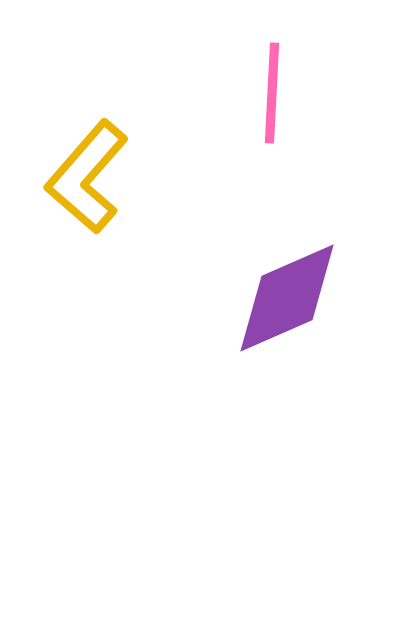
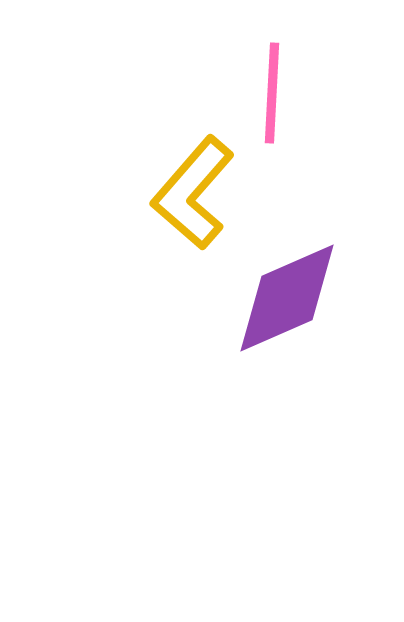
yellow L-shape: moved 106 px right, 16 px down
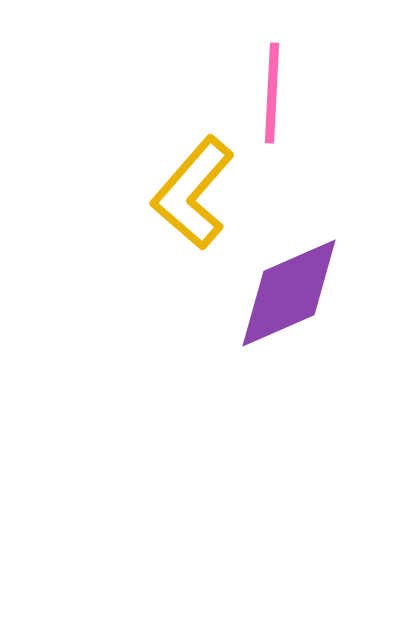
purple diamond: moved 2 px right, 5 px up
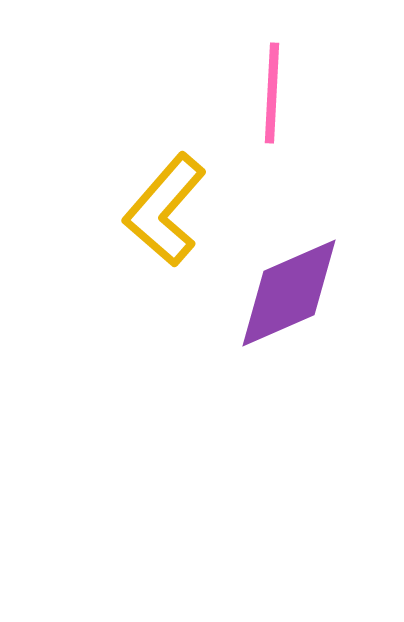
yellow L-shape: moved 28 px left, 17 px down
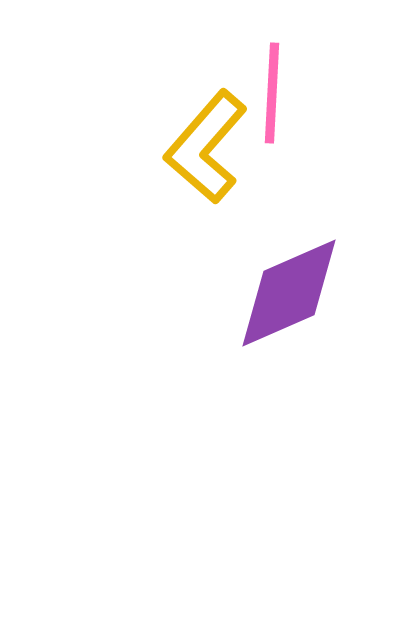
yellow L-shape: moved 41 px right, 63 px up
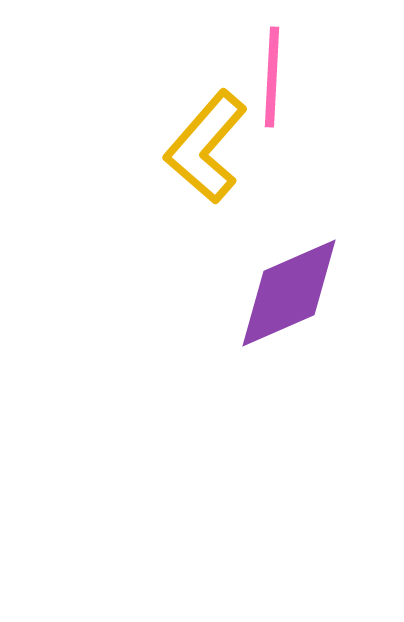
pink line: moved 16 px up
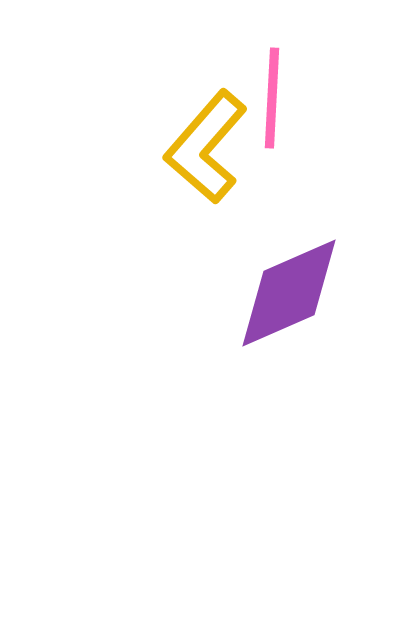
pink line: moved 21 px down
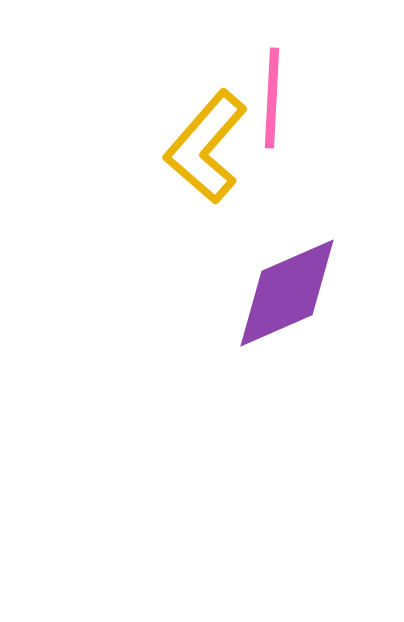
purple diamond: moved 2 px left
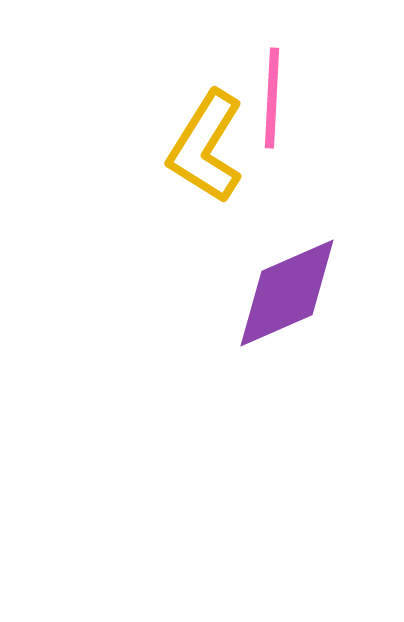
yellow L-shape: rotated 9 degrees counterclockwise
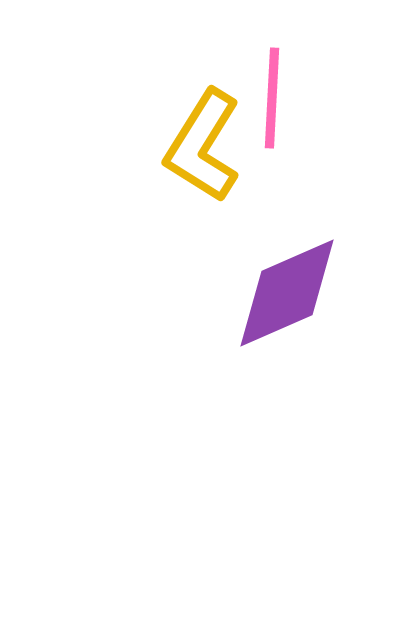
yellow L-shape: moved 3 px left, 1 px up
